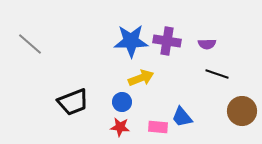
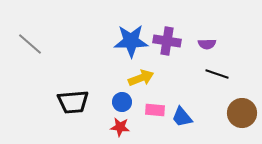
black trapezoid: rotated 16 degrees clockwise
brown circle: moved 2 px down
pink rectangle: moved 3 px left, 17 px up
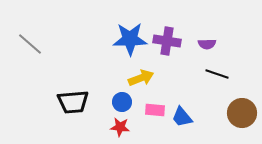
blue star: moved 1 px left, 2 px up
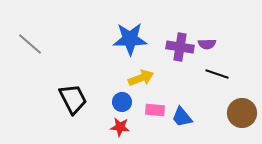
purple cross: moved 13 px right, 6 px down
black trapezoid: moved 3 px up; rotated 112 degrees counterclockwise
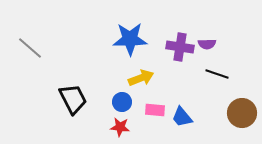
gray line: moved 4 px down
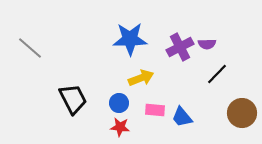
purple cross: rotated 36 degrees counterclockwise
black line: rotated 65 degrees counterclockwise
blue circle: moved 3 px left, 1 px down
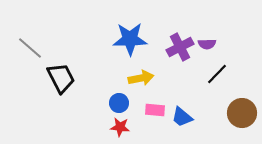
yellow arrow: rotated 10 degrees clockwise
black trapezoid: moved 12 px left, 21 px up
blue trapezoid: rotated 10 degrees counterclockwise
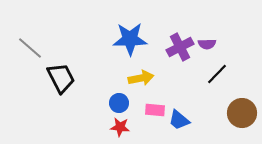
blue trapezoid: moved 3 px left, 3 px down
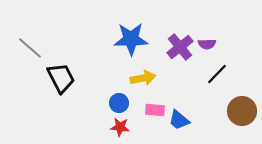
blue star: moved 1 px right
purple cross: rotated 12 degrees counterclockwise
yellow arrow: moved 2 px right
brown circle: moved 2 px up
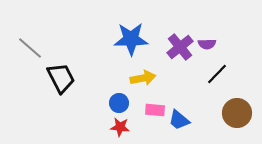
brown circle: moved 5 px left, 2 px down
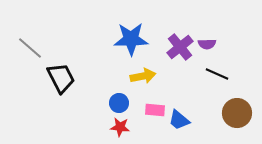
black line: rotated 70 degrees clockwise
yellow arrow: moved 2 px up
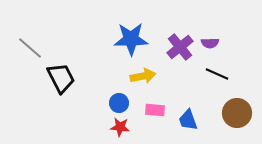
purple semicircle: moved 3 px right, 1 px up
blue trapezoid: moved 9 px right; rotated 30 degrees clockwise
